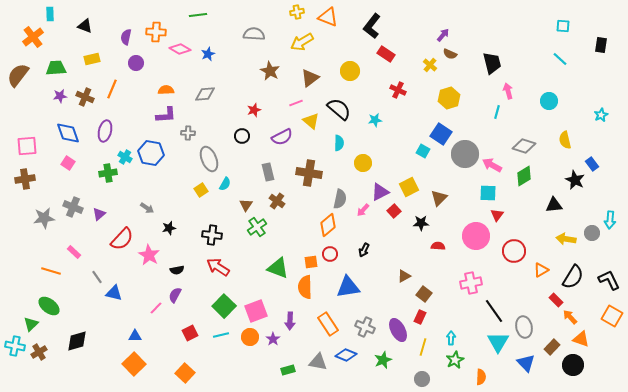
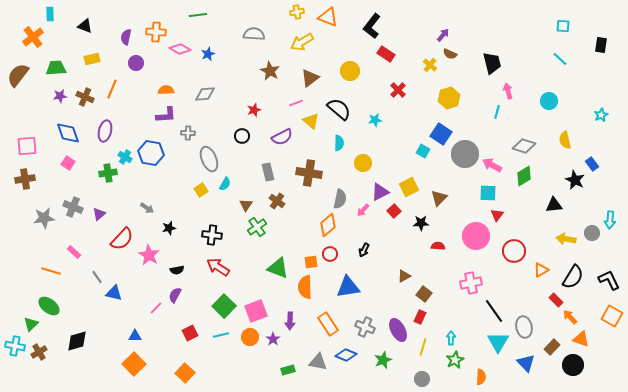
red cross at (398, 90): rotated 21 degrees clockwise
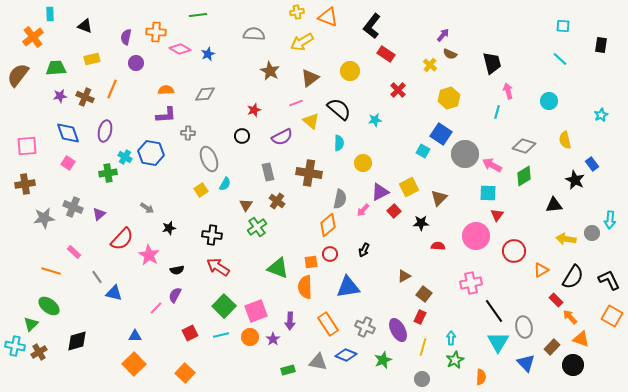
brown cross at (25, 179): moved 5 px down
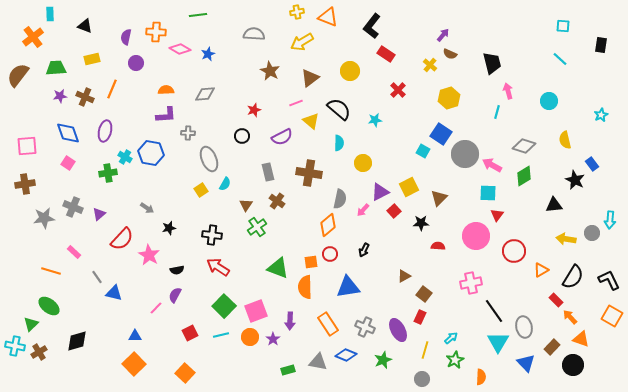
cyan arrow at (451, 338): rotated 48 degrees clockwise
yellow line at (423, 347): moved 2 px right, 3 px down
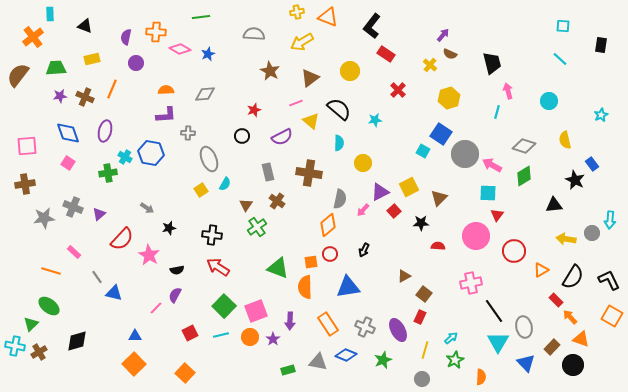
green line at (198, 15): moved 3 px right, 2 px down
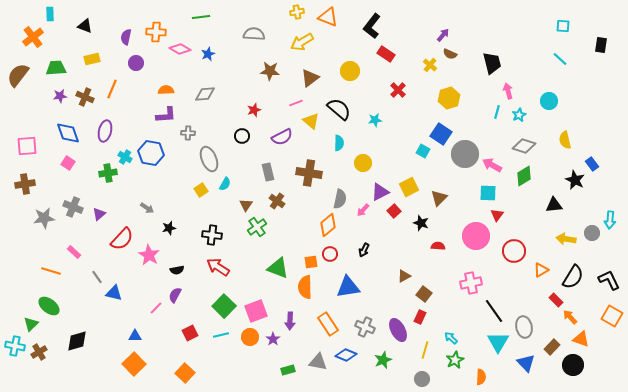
brown star at (270, 71): rotated 24 degrees counterclockwise
cyan star at (601, 115): moved 82 px left
black star at (421, 223): rotated 21 degrees clockwise
cyan arrow at (451, 338): rotated 96 degrees counterclockwise
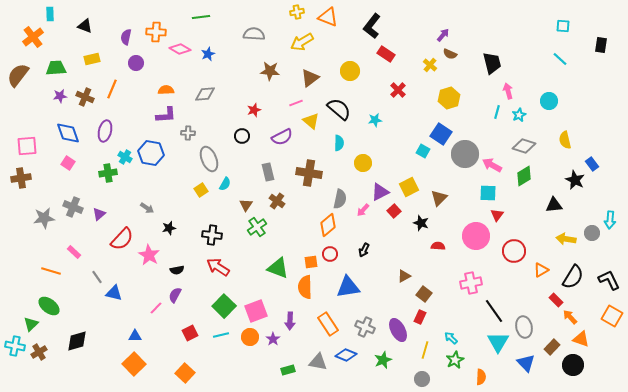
brown cross at (25, 184): moved 4 px left, 6 px up
